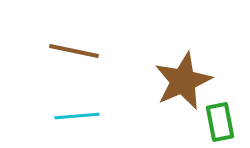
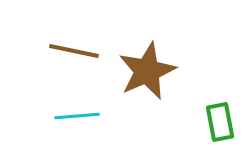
brown star: moved 36 px left, 10 px up
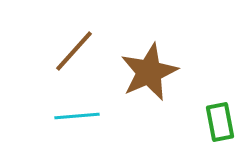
brown line: rotated 60 degrees counterclockwise
brown star: moved 2 px right, 1 px down
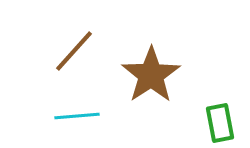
brown star: moved 2 px right, 3 px down; rotated 10 degrees counterclockwise
green rectangle: moved 1 px down
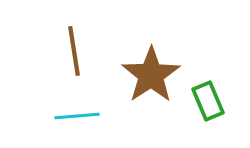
brown line: rotated 51 degrees counterclockwise
green rectangle: moved 12 px left, 22 px up; rotated 12 degrees counterclockwise
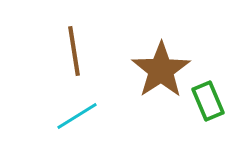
brown star: moved 10 px right, 5 px up
cyan line: rotated 27 degrees counterclockwise
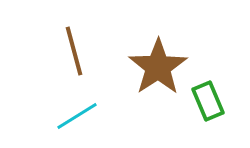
brown line: rotated 6 degrees counterclockwise
brown star: moved 3 px left, 3 px up
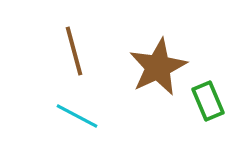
brown star: rotated 8 degrees clockwise
cyan line: rotated 60 degrees clockwise
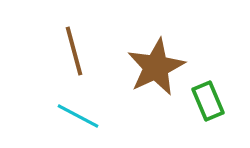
brown star: moved 2 px left
cyan line: moved 1 px right
